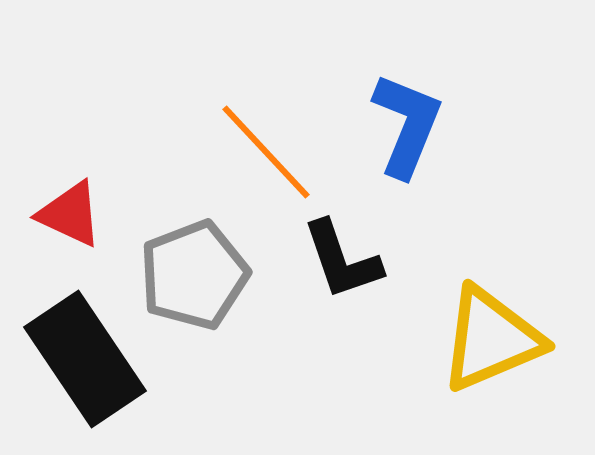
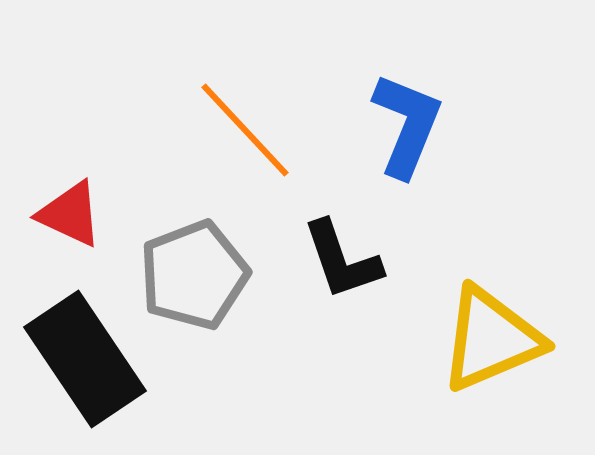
orange line: moved 21 px left, 22 px up
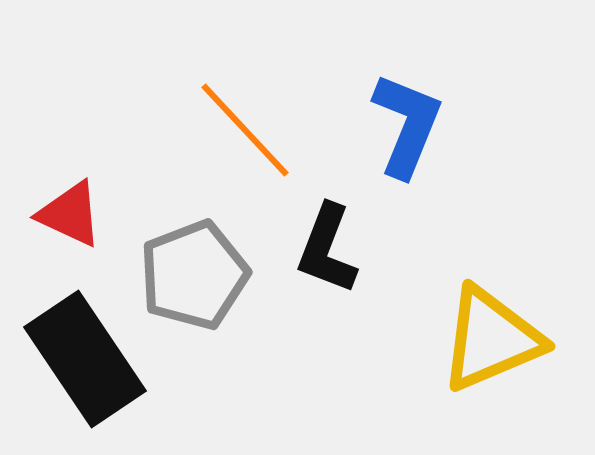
black L-shape: moved 15 px left, 11 px up; rotated 40 degrees clockwise
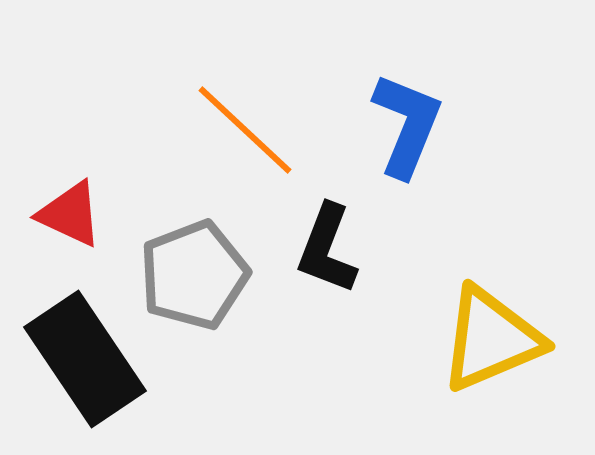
orange line: rotated 4 degrees counterclockwise
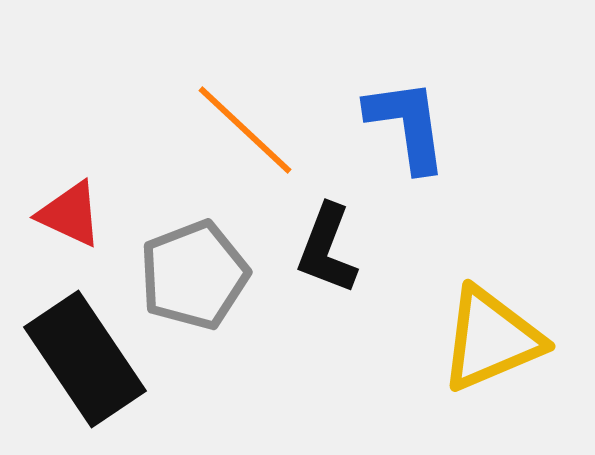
blue L-shape: rotated 30 degrees counterclockwise
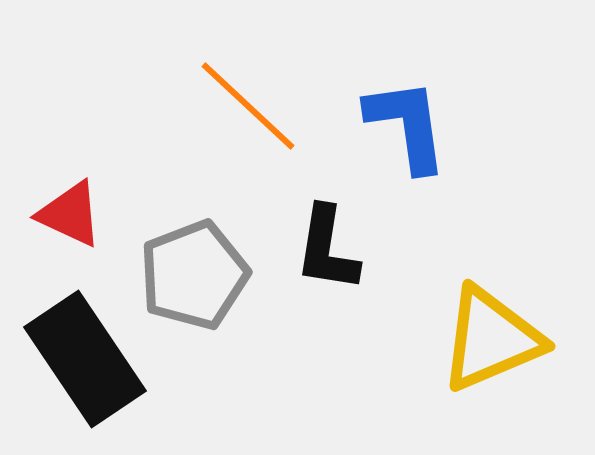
orange line: moved 3 px right, 24 px up
black L-shape: rotated 12 degrees counterclockwise
